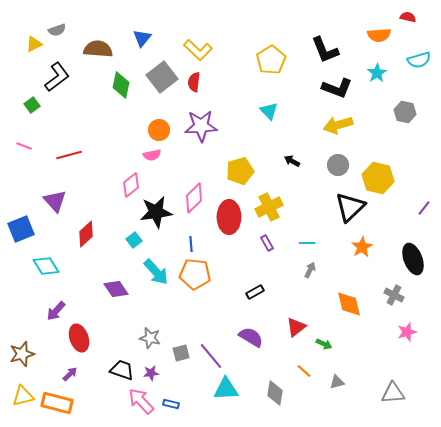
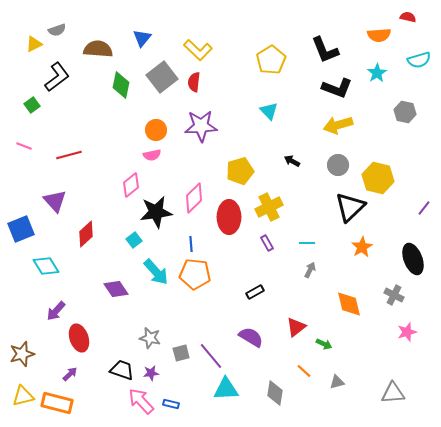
orange circle at (159, 130): moved 3 px left
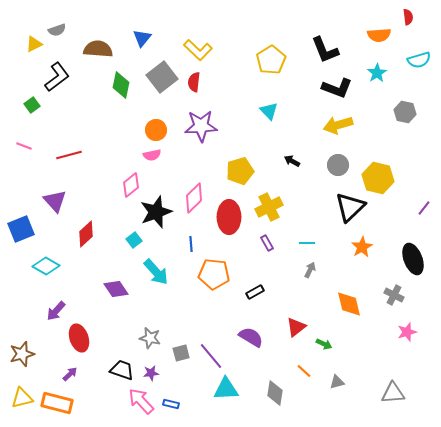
red semicircle at (408, 17): rotated 70 degrees clockwise
black star at (156, 212): rotated 12 degrees counterclockwise
cyan diamond at (46, 266): rotated 28 degrees counterclockwise
orange pentagon at (195, 274): moved 19 px right
yellow triangle at (23, 396): moved 1 px left, 2 px down
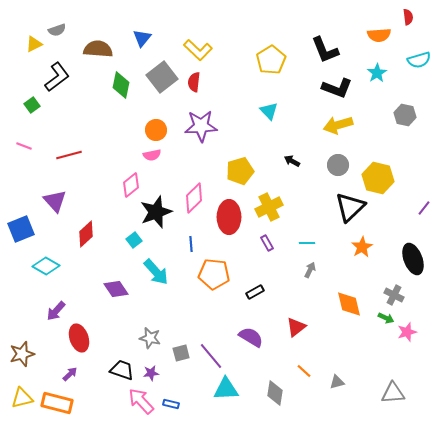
gray hexagon at (405, 112): moved 3 px down
green arrow at (324, 344): moved 62 px right, 26 px up
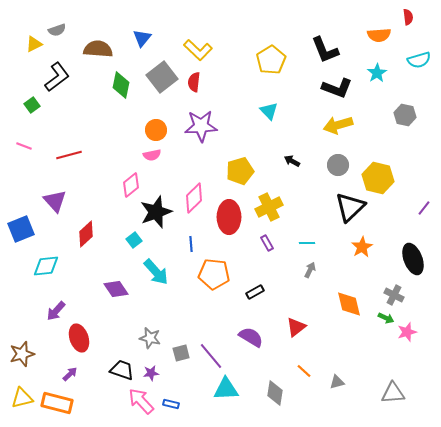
cyan diamond at (46, 266): rotated 36 degrees counterclockwise
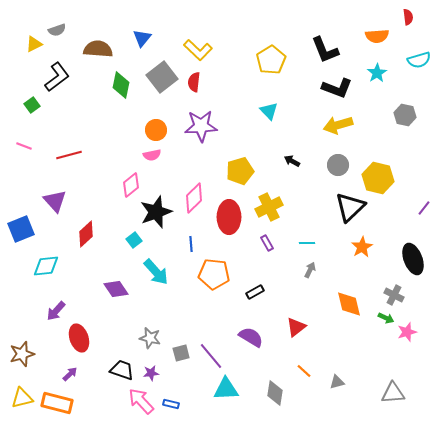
orange semicircle at (379, 35): moved 2 px left, 1 px down
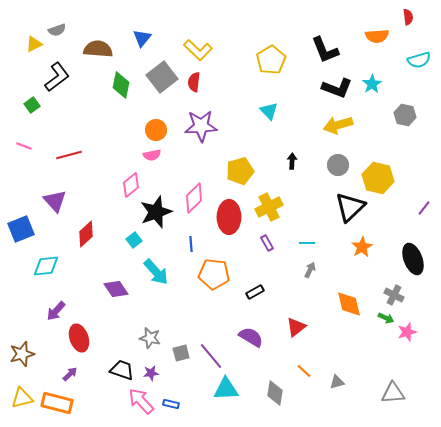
cyan star at (377, 73): moved 5 px left, 11 px down
black arrow at (292, 161): rotated 63 degrees clockwise
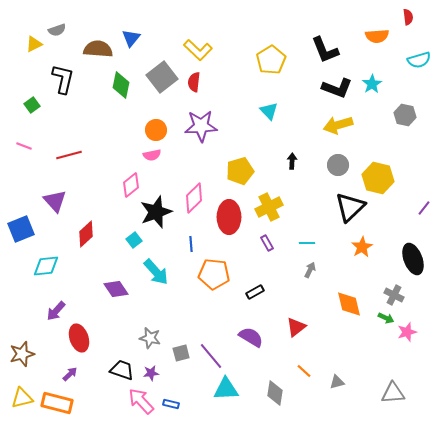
blue triangle at (142, 38): moved 11 px left
black L-shape at (57, 77): moved 6 px right, 2 px down; rotated 40 degrees counterclockwise
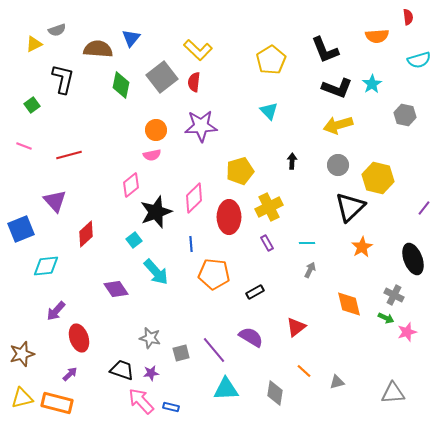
purple line at (211, 356): moved 3 px right, 6 px up
blue rectangle at (171, 404): moved 3 px down
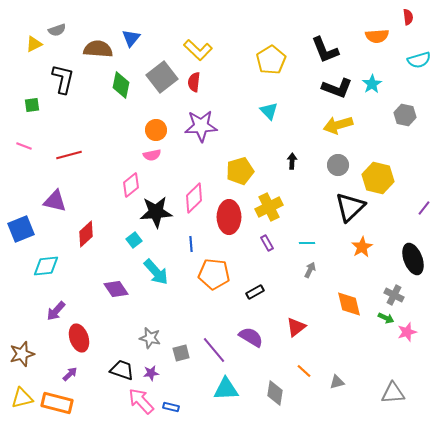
green square at (32, 105): rotated 28 degrees clockwise
purple triangle at (55, 201): rotated 35 degrees counterclockwise
black star at (156, 212): rotated 16 degrees clockwise
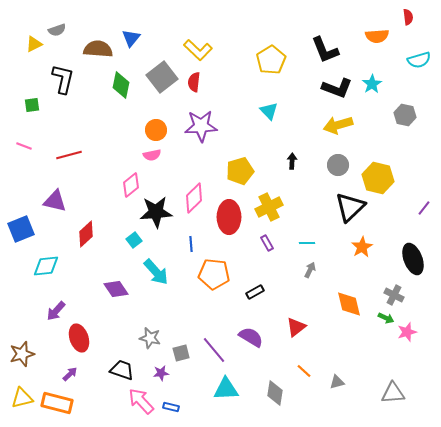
purple star at (151, 373): moved 10 px right
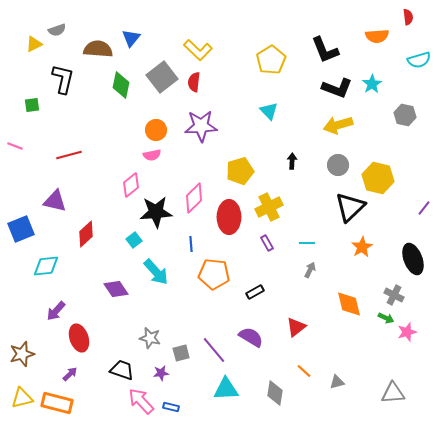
pink line at (24, 146): moved 9 px left
